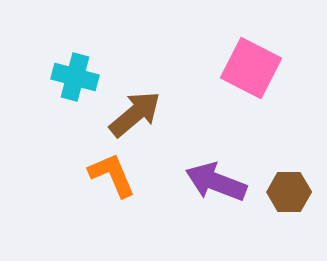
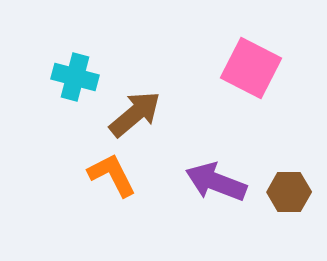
orange L-shape: rotated 4 degrees counterclockwise
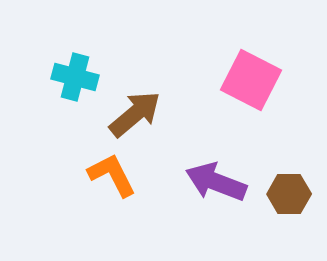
pink square: moved 12 px down
brown hexagon: moved 2 px down
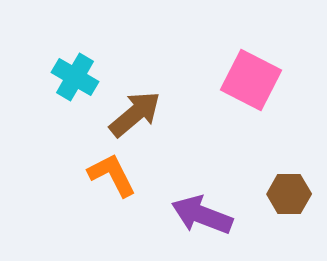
cyan cross: rotated 15 degrees clockwise
purple arrow: moved 14 px left, 33 px down
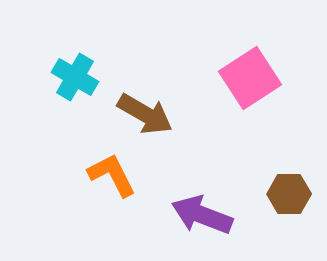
pink square: moved 1 px left, 2 px up; rotated 30 degrees clockwise
brown arrow: moved 10 px right; rotated 70 degrees clockwise
